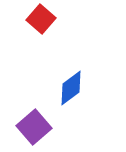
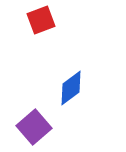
red square: moved 1 px down; rotated 28 degrees clockwise
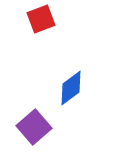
red square: moved 1 px up
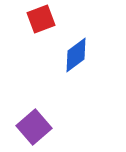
blue diamond: moved 5 px right, 33 px up
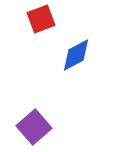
blue diamond: rotated 9 degrees clockwise
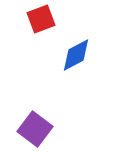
purple square: moved 1 px right, 2 px down; rotated 12 degrees counterclockwise
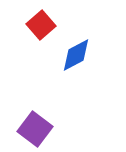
red square: moved 6 px down; rotated 20 degrees counterclockwise
